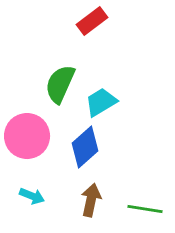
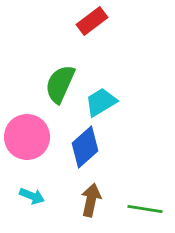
pink circle: moved 1 px down
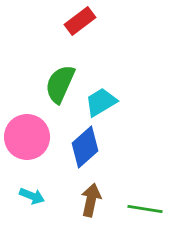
red rectangle: moved 12 px left
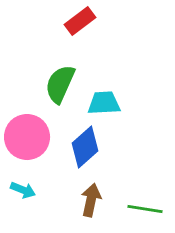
cyan trapezoid: moved 3 px right, 1 px down; rotated 28 degrees clockwise
cyan arrow: moved 9 px left, 6 px up
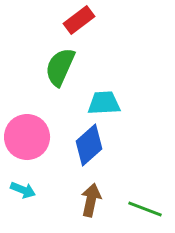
red rectangle: moved 1 px left, 1 px up
green semicircle: moved 17 px up
blue diamond: moved 4 px right, 2 px up
green line: rotated 12 degrees clockwise
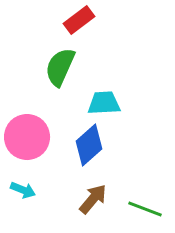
brown arrow: moved 2 px right, 1 px up; rotated 28 degrees clockwise
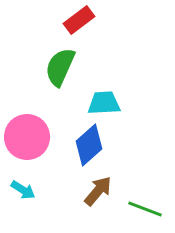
cyan arrow: rotated 10 degrees clockwise
brown arrow: moved 5 px right, 8 px up
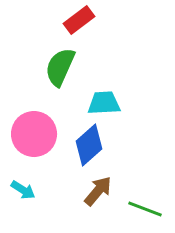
pink circle: moved 7 px right, 3 px up
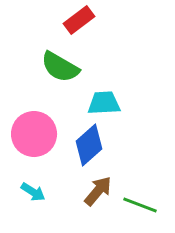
green semicircle: rotated 84 degrees counterclockwise
cyan arrow: moved 10 px right, 2 px down
green line: moved 5 px left, 4 px up
